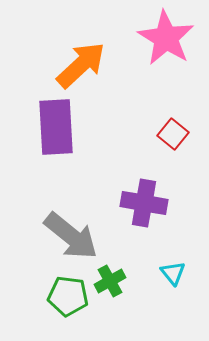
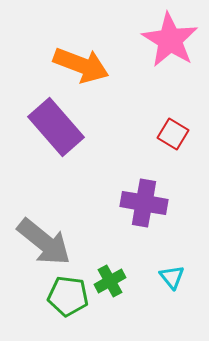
pink star: moved 4 px right, 2 px down
orange arrow: rotated 64 degrees clockwise
purple rectangle: rotated 38 degrees counterclockwise
red square: rotated 8 degrees counterclockwise
gray arrow: moved 27 px left, 6 px down
cyan triangle: moved 1 px left, 4 px down
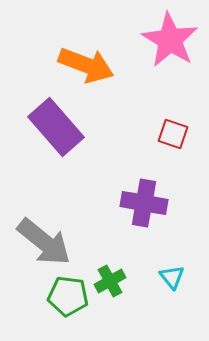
orange arrow: moved 5 px right
red square: rotated 12 degrees counterclockwise
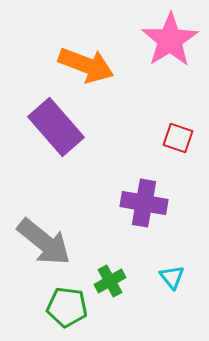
pink star: rotated 8 degrees clockwise
red square: moved 5 px right, 4 px down
green pentagon: moved 1 px left, 11 px down
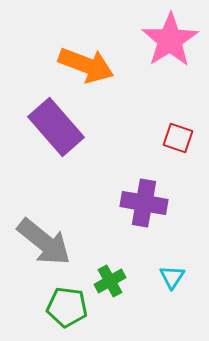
cyan triangle: rotated 12 degrees clockwise
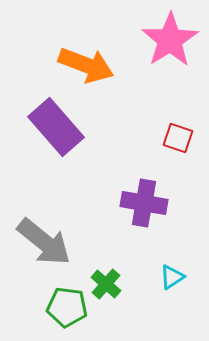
cyan triangle: rotated 24 degrees clockwise
green cross: moved 4 px left, 3 px down; rotated 20 degrees counterclockwise
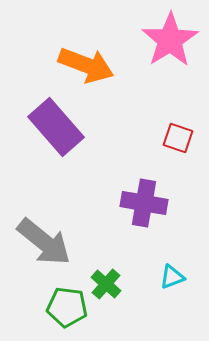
cyan triangle: rotated 12 degrees clockwise
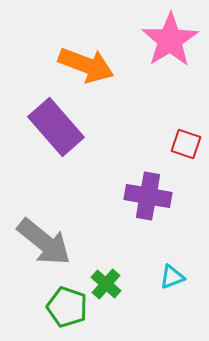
red square: moved 8 px right, 6 px down
purple cross: moved 4 px right, 7 px up
green pentagon: rotated 12 degrees clockwise
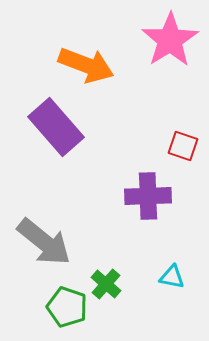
red square: moved 3 px left, 2 px down
purple cross: rotated 12 degrees counterclockwise
cyan triangle: rotated 32 degrees clockwise
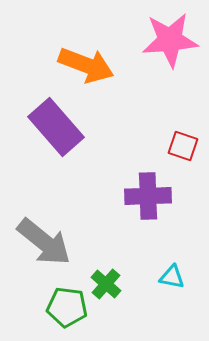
pink star: rotated 28 degrees clockwise
green pentagon: rotated 12 degrees counterclockwise
